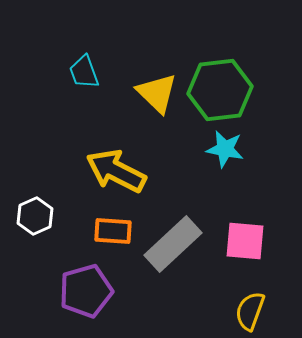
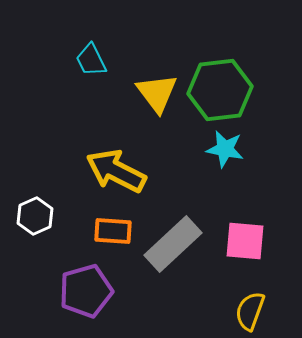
cyan trapezoid: moved 7 px right, 12 px up; rotated 6 degrees counterclockwise
yellow triangle: rotated 9 degrees clockwise
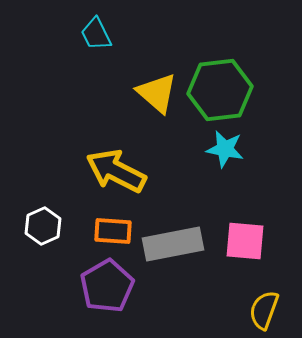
cyan trapezoid: moved 5 px right, 26 px up
yellow triangle: rotated 12 degrees counterclockwise
white hexagon: moved 8 px right, 10 px down
gray rectangle: rotated 32 degrees clockwise
purple pentagon: moved 21 px right, 5 px up; rotated 14 degrees counterclockwise
yellow semicircle: moved 14 px right, 1 px up
